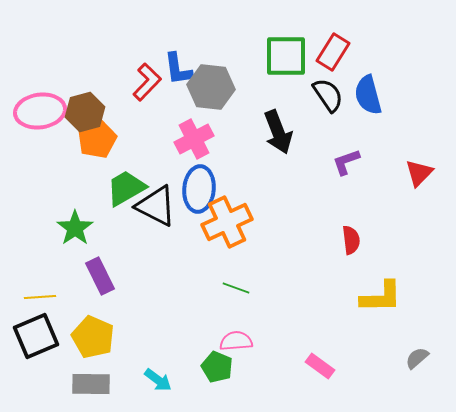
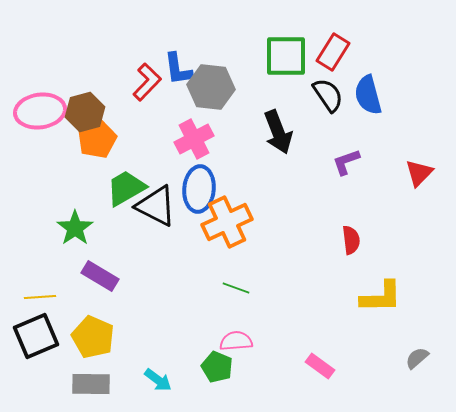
purple rectangle: rotated 33 degrees counterclockwise
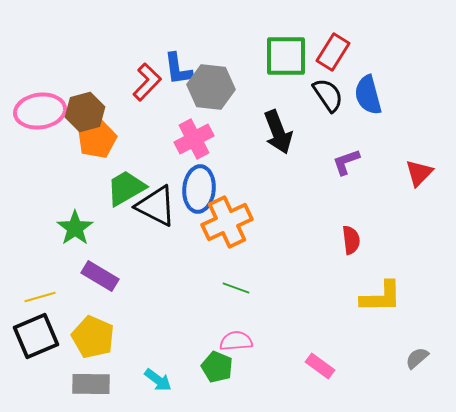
yellow line: rotated 12 degrees counterclockwise
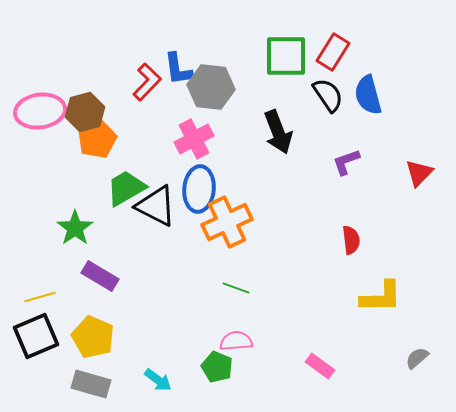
gray rectangle: rotated 15 degrees clockwise
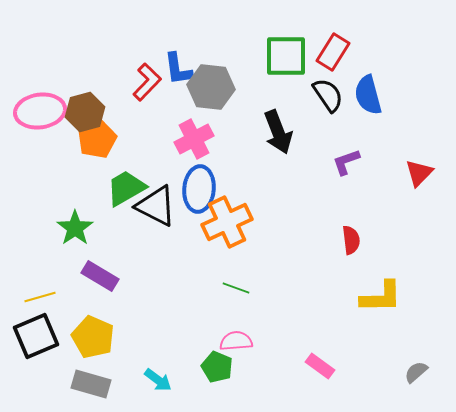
gray semicircle: moved 1 px left, 14 px down
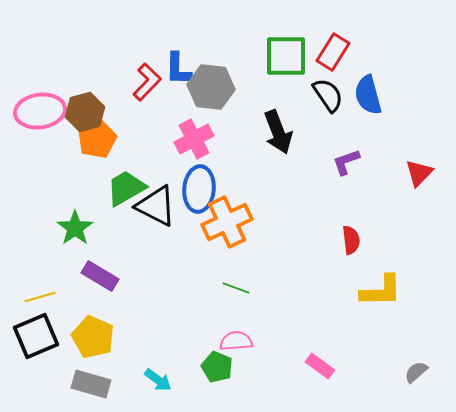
blue L-shape: rotated 9 degrees clockwise
yellow L-shape: moved 6 px up
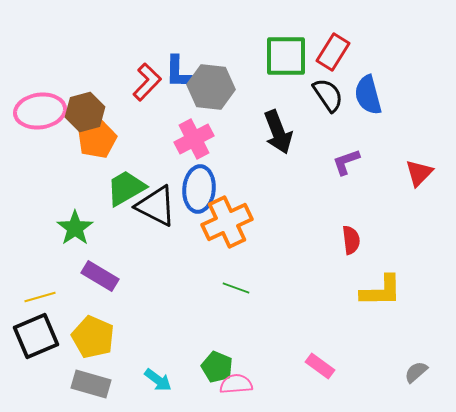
blue L-shape: moved 3 px down
pink semicircle: moved 43 px down
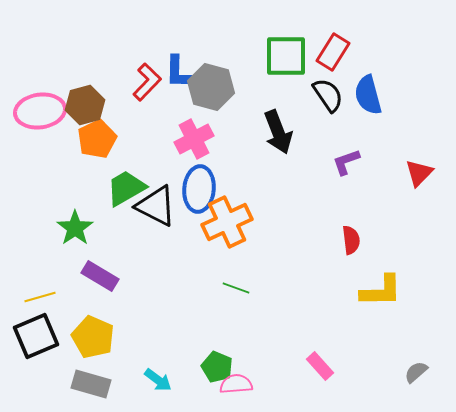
gray hexagon: rotated 9 degrees clockwise
brown hexagon: moved 7 px up
pink rectangle: rotated 12 degrees clockwise
